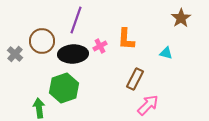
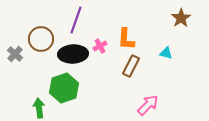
brown circle: moved 1 px left, 2 px up
brown rectangle: moved 4 px left, 13 px up
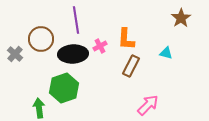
purple line: rotated 28 degrees counterclockwise
